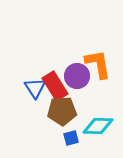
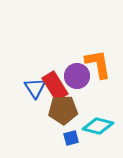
brown pentagon: moved 1 px right, 1 px up
cyan diamond: rotated 12 degrees clockwise
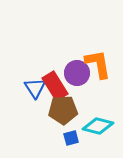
purple circle: moved 3 px up
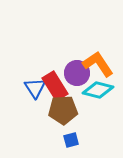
orange L-shape: rotated 24 degrees counterclockwise
cyan diamond: moved 36 px up
blue square: moved 2 px down
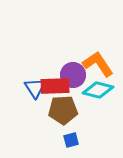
purple circle: moved 4 px left, 2 px down
red rectangle: rotated 60 degrees counterclockwise
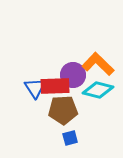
orange L-shape: rotated 12 degrees counterclockwise
blue square: moved 1 px left, 2 px up
